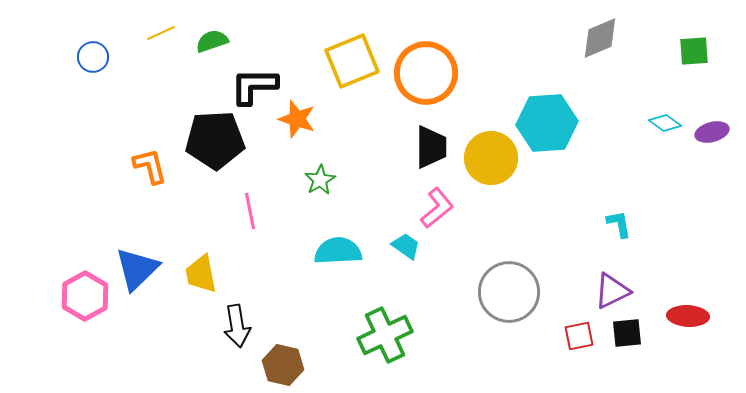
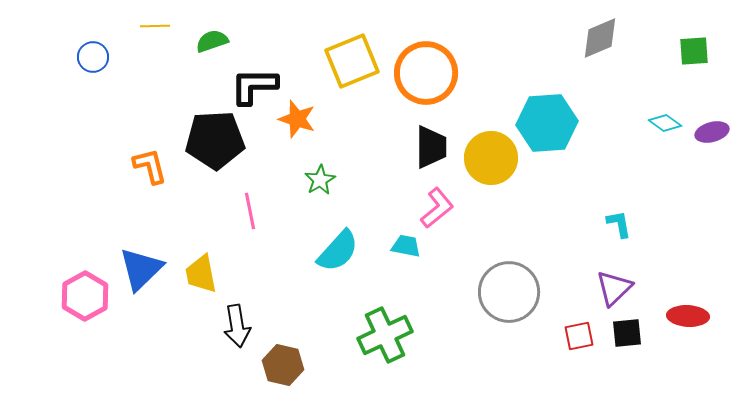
yellow line: moved 6 px left, 7 px up; rotated 24 degrees clockwise
cyan trapezoid: rotated 24 degrees counterclockwise
cyan semicircle: rotated 135 degrees clockwise
blue triangle: moved 4 px right
purple triangle: moved 2 px right, 3 px up; rotated 18 degrees counterclockwise
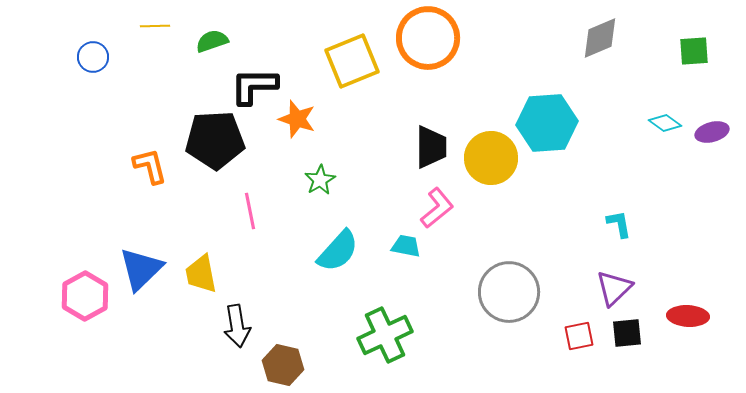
orange circle: moved 2 px right, 35 px up
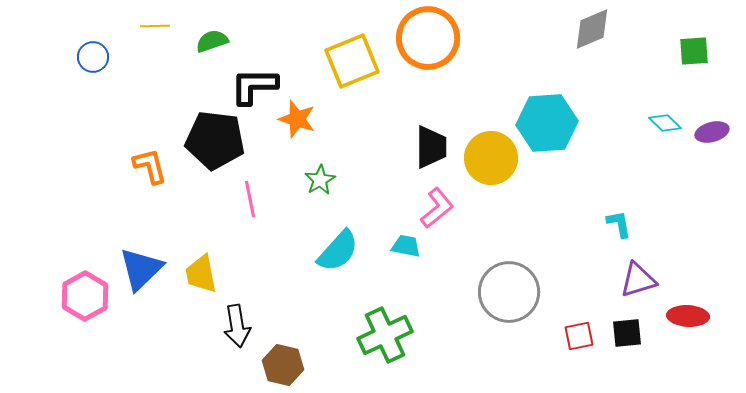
gray diamond: moved 8 px left, 9 px up
cyan diamond: rotated 8 degrees clockwise
black pentagon: rotated 10 degrees clockwise
pink line: moved 12 px up
purple triangle: moved 24 px right, 8 px up; rotated 27 degrees clockwise
